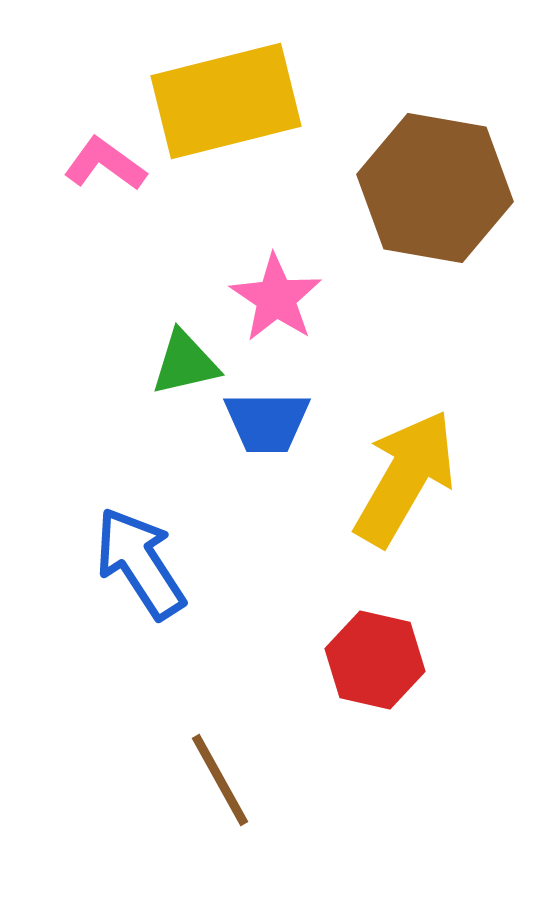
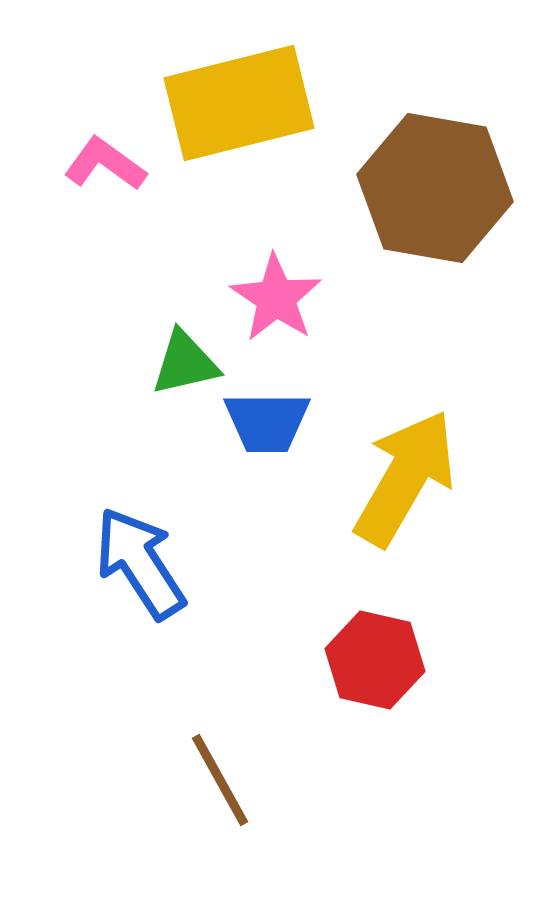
yellow rectangle: moved 13 px right, 2 px down
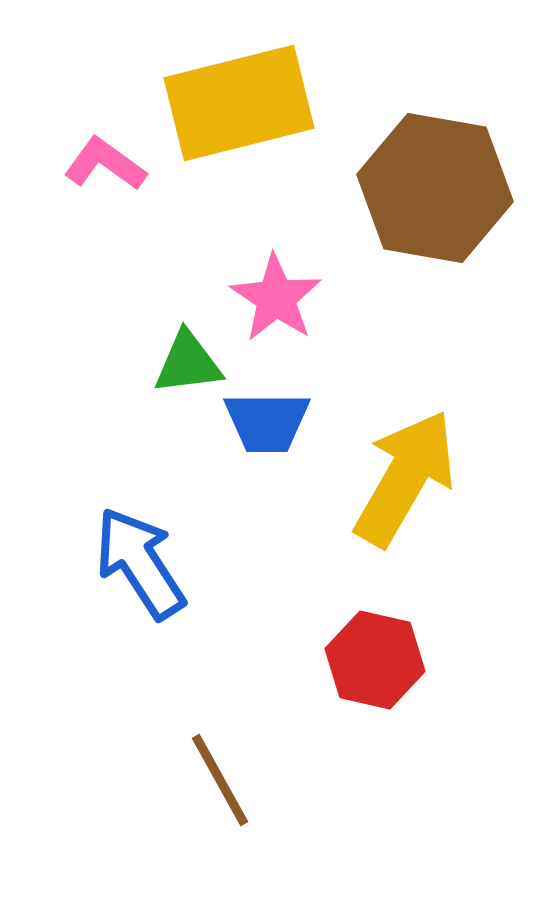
green triangle: moved 3 px right; rotated 6 degrees clockwise
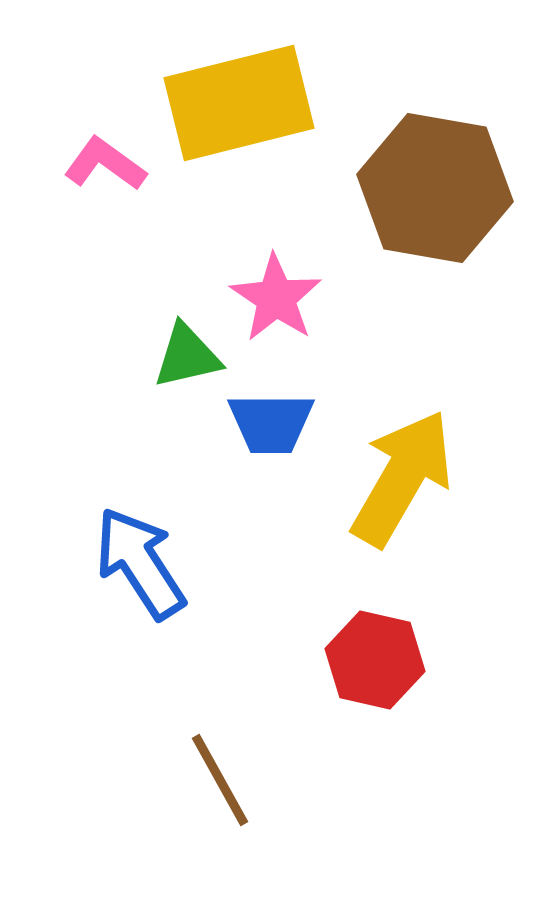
green triangle: moved 1 px left, 7 px up; rotated 6 degrees counterclockwise
blue trapezoid: moved 4 px right, 1 px down
yellow arrow: moved 3 px left
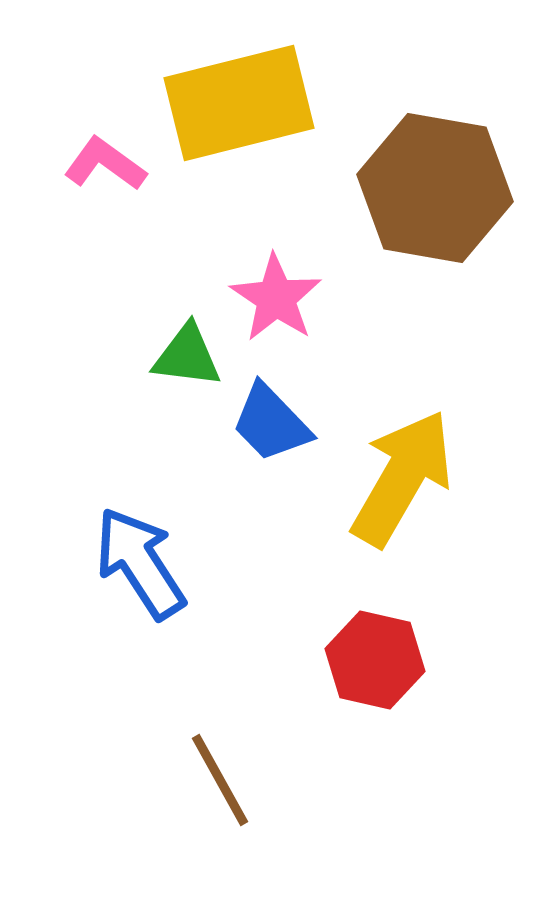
green triangle: rotated 20 degrees clockwise
blue trapezoid: rotated 46 degrees clockwise
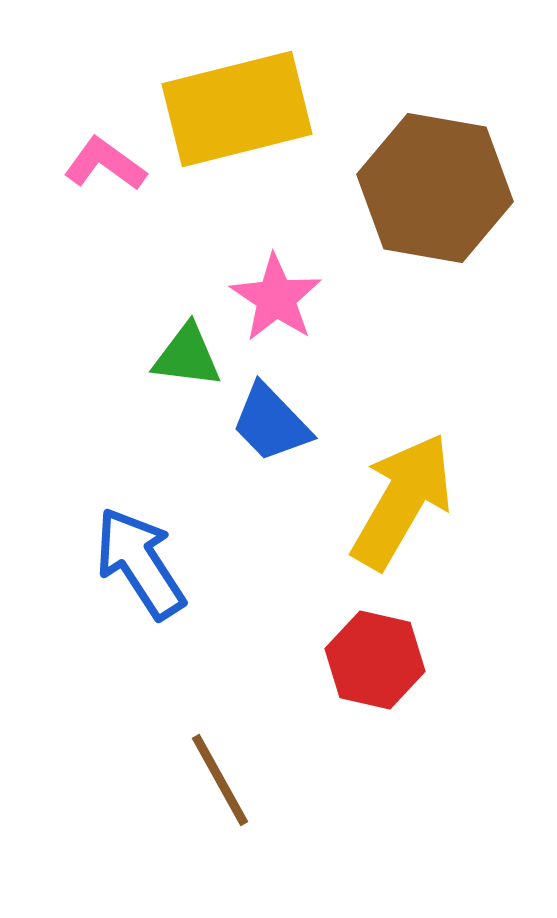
yellow rectangle: moved 2 px left, 6 px down
yellow arrow: moved 23 px down
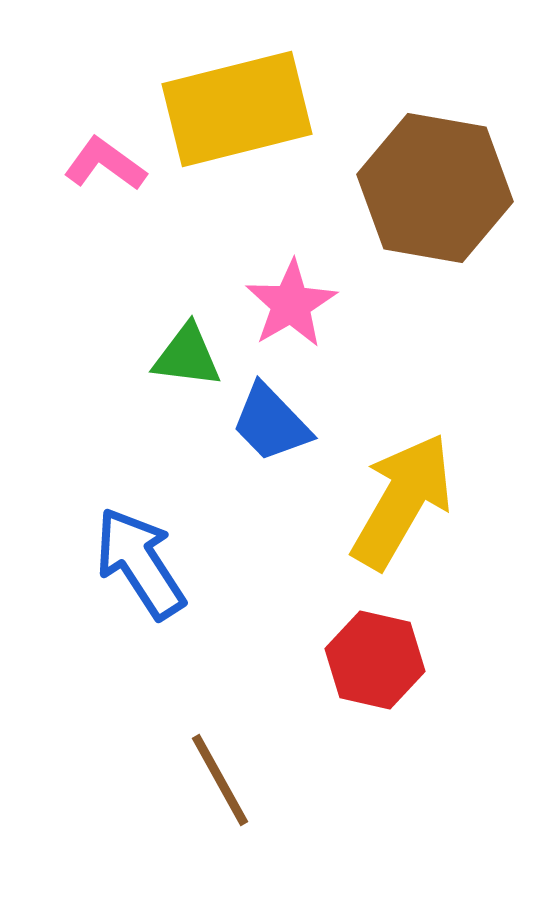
pink star: moved 15 px right, 6 px down; rotated 8 degrees clockwise
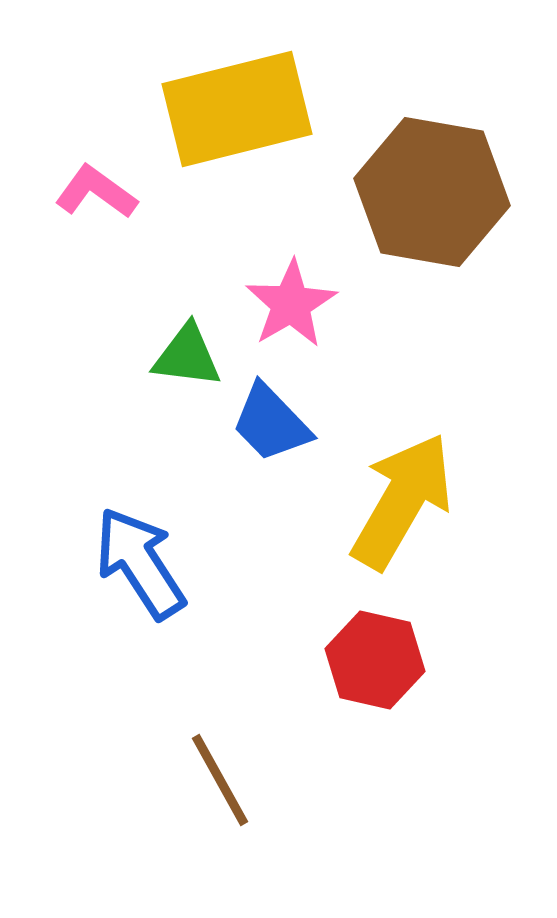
pink L-shape: moved 9 px left, 28 px down
brown hexagon: moved 3 px left, 4 px down
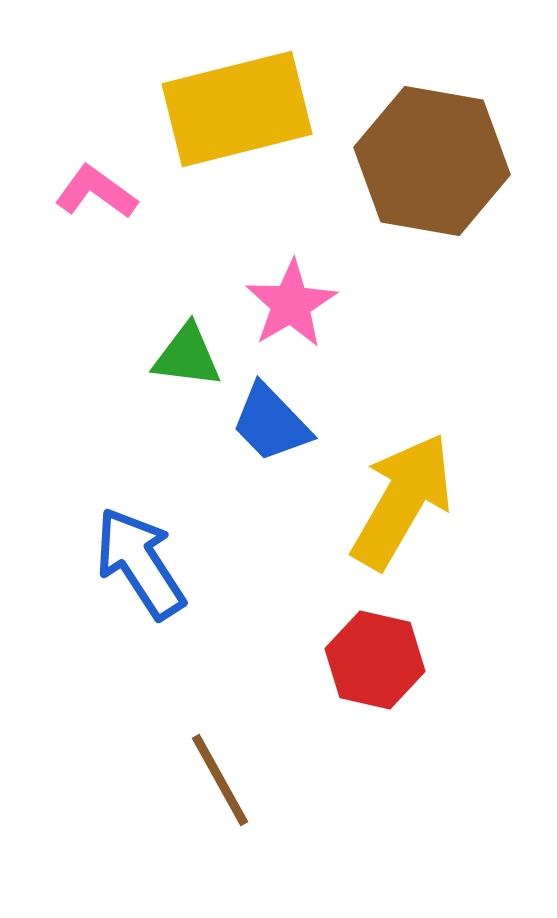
brown hexagon: moved 31 px up
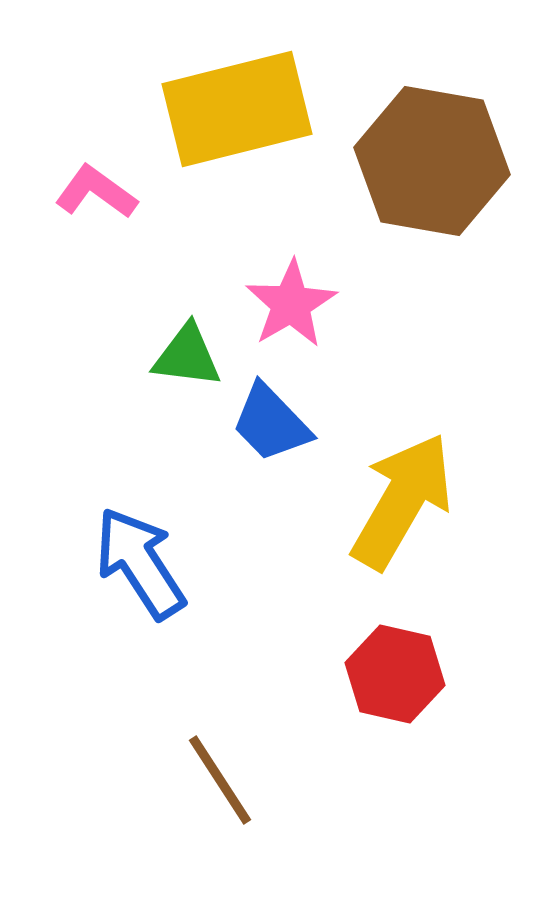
red hexagon: moved 20 px right, 14 px down
brown line: rotated 4 degrees counterclockwise
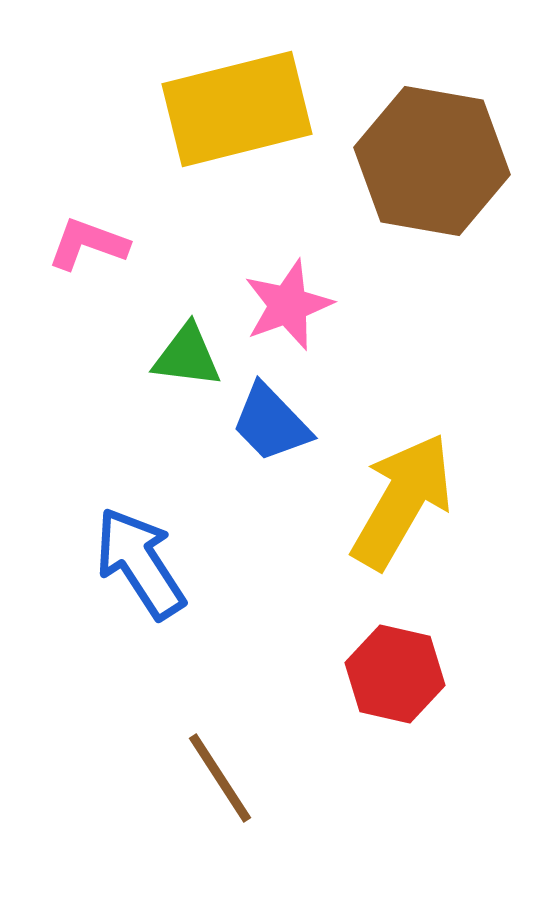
pink L-shape: moved 8 px left, 52 px down; rotated 16 degrees counterclockwise
pink star: moved 3 px left, 1 px down; rotated 10 degrees clockwise
brown line: moved 2 px up
